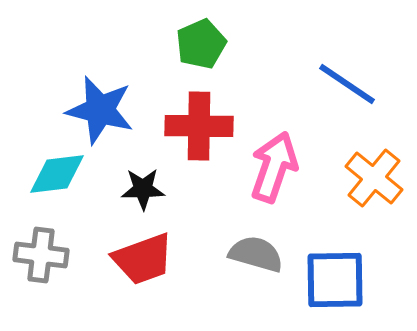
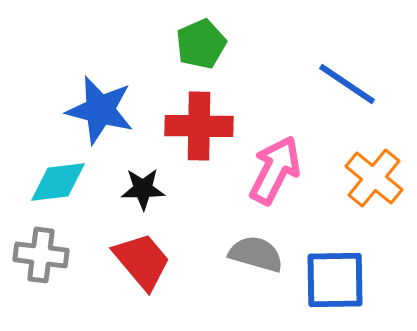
pink arrow: moved 1 px right, 3 px down; rotated 8 degrees clockwise
cyan diamond: moved 1 px right, 8 px down
red trapezoid: moved 1 px left, 2 px down; rotated 110 degrees counterclockwise
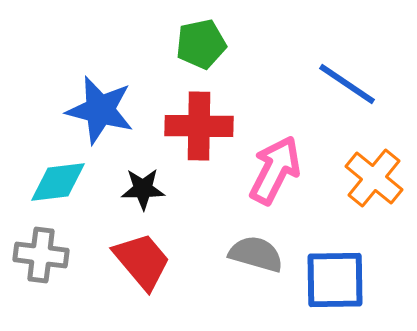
green pentagon: rotated 12 degrees clockwise
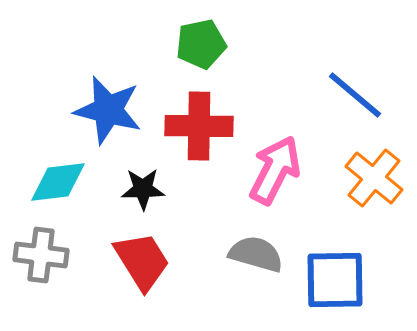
blue line: moved 8 px right, 11 px down; rotated 6 degrees clockwise
blue star: moved 8 px right
red trapezoid: rotated 8 degrees clockwise
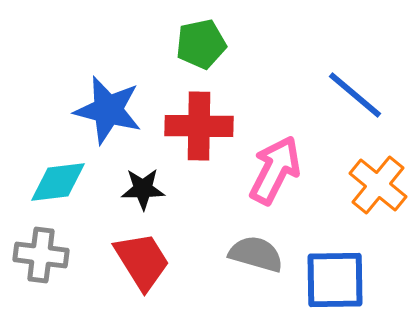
orange cross: moved 4 px right, 7 px down
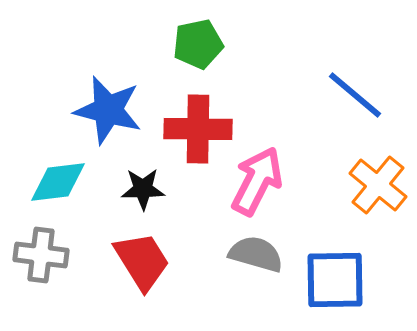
green pentagon: moved 3 px left
red cross: moved 1 px left, 3 px down
pink arrow: moved 18 px left, 11 px down
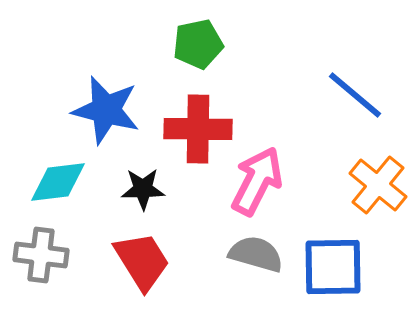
blue star: moved 2 px left
blue square: moved 2 px left, 13 px up
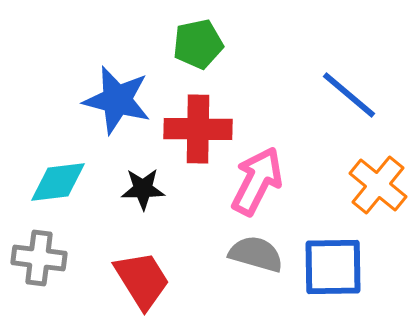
blue line: moved 6 px left
blue star: moved 11 px right, 10 px up
gray cross: moved 2 px left, 3 px down
red trapezoid: moved 19 px down
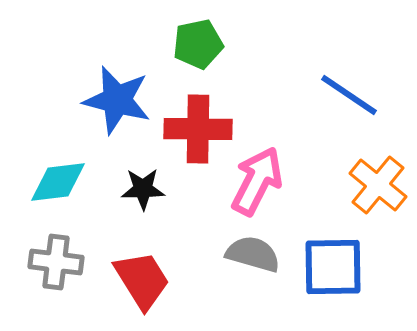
blue line: rotated 6 degrees counterclockwise
gray semicircle: moved 3 px left
gray cross: moved 17 px right, 4 px down
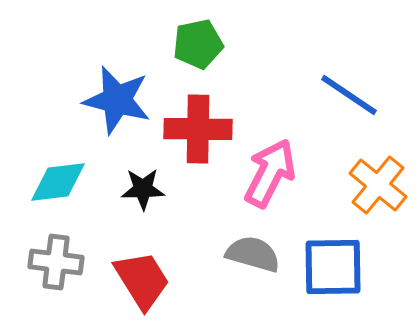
pink arrow: moved 13 px right, 8 px up
